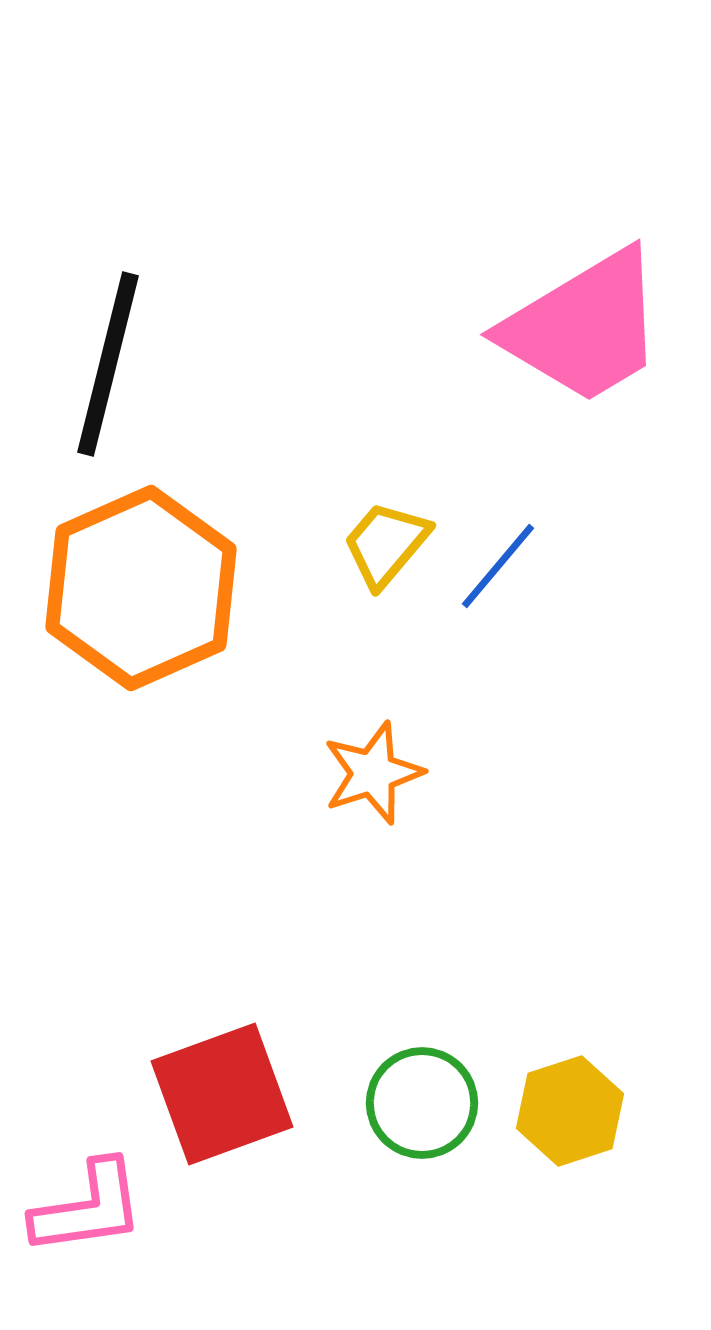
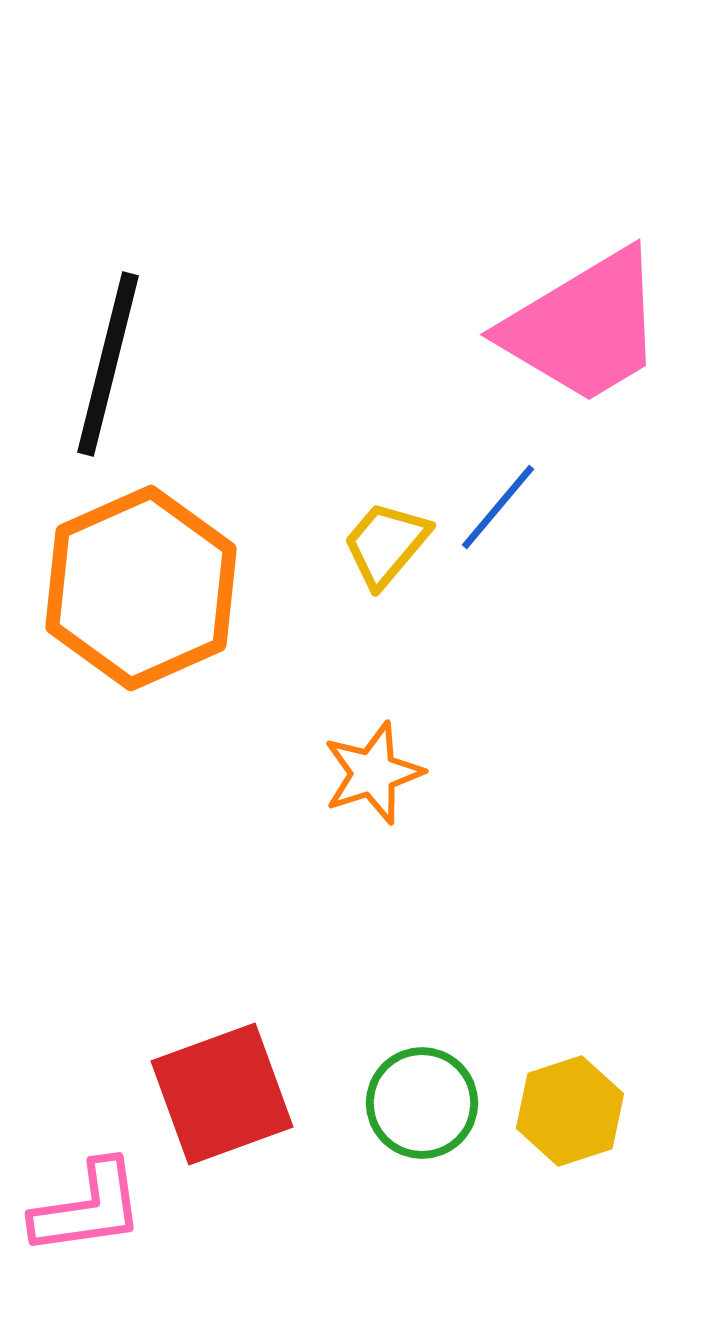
blue line: moved 59 px up
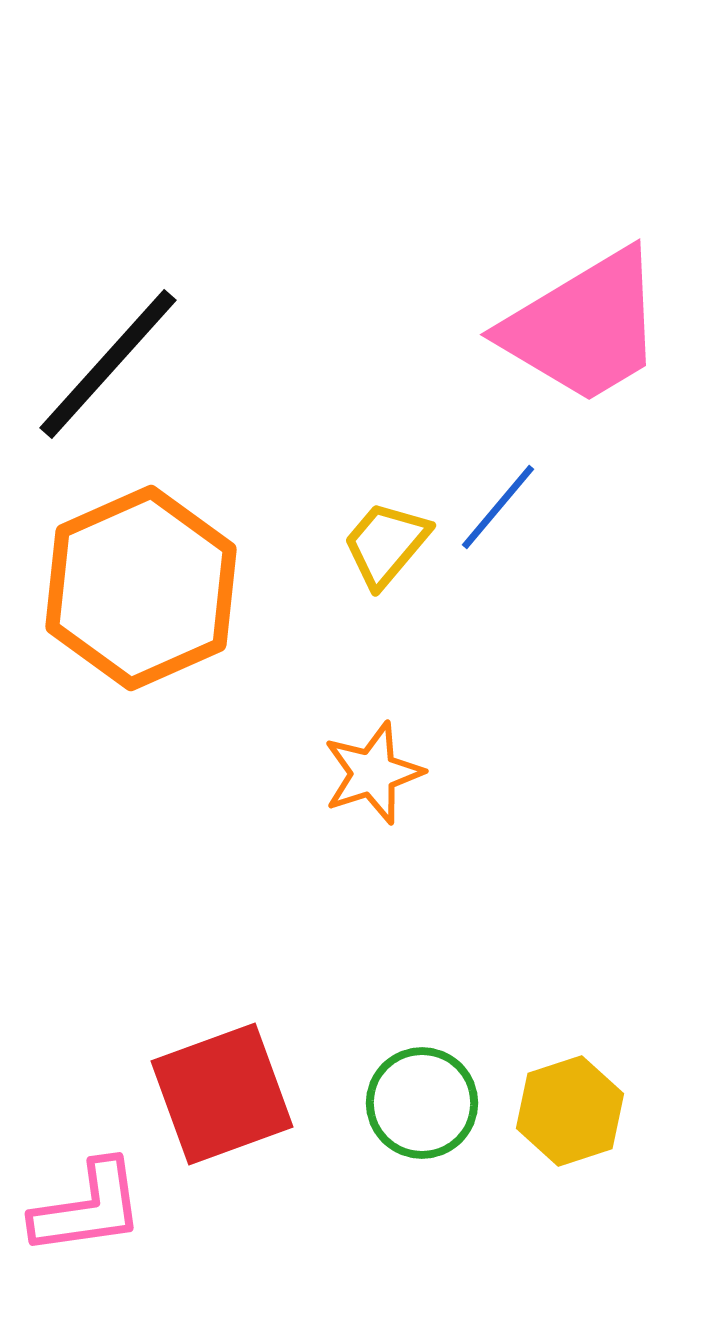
black line: rotated 28 degrees clockwise
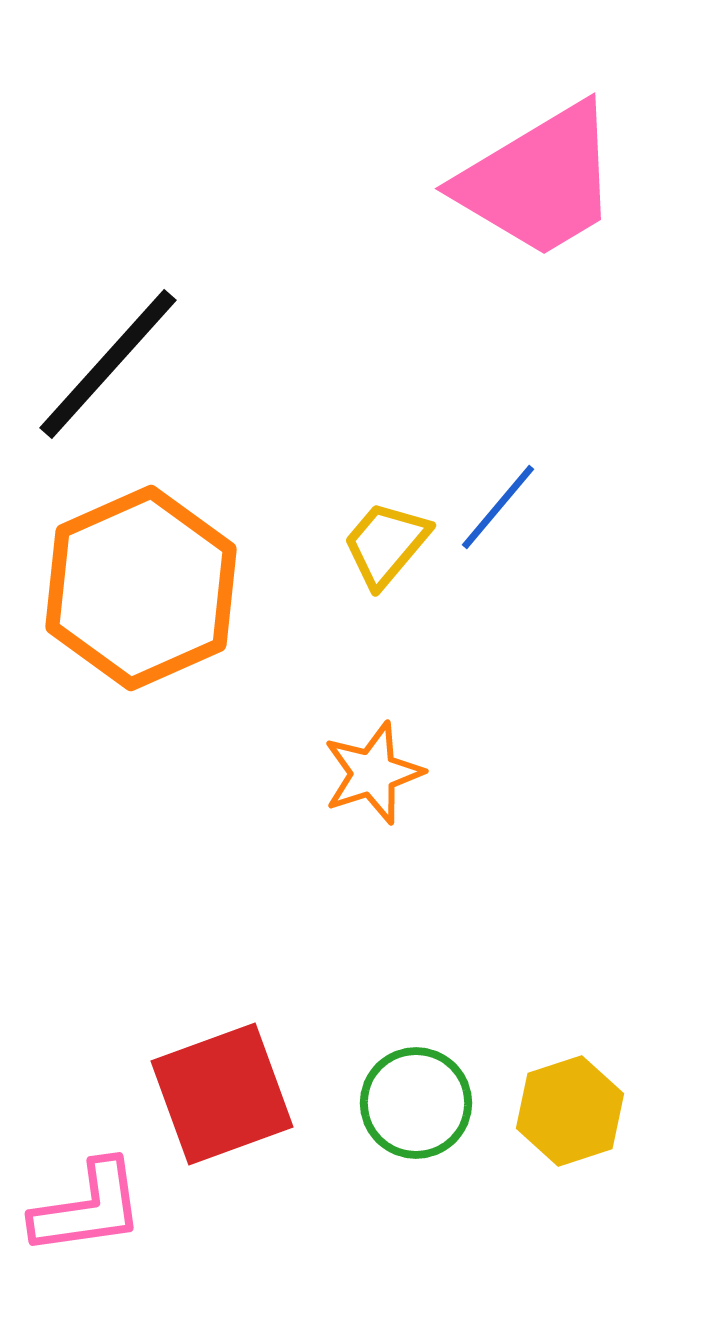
pink trapezoid: moved 45 px left, 146 px up
green circle: moved 6 px left
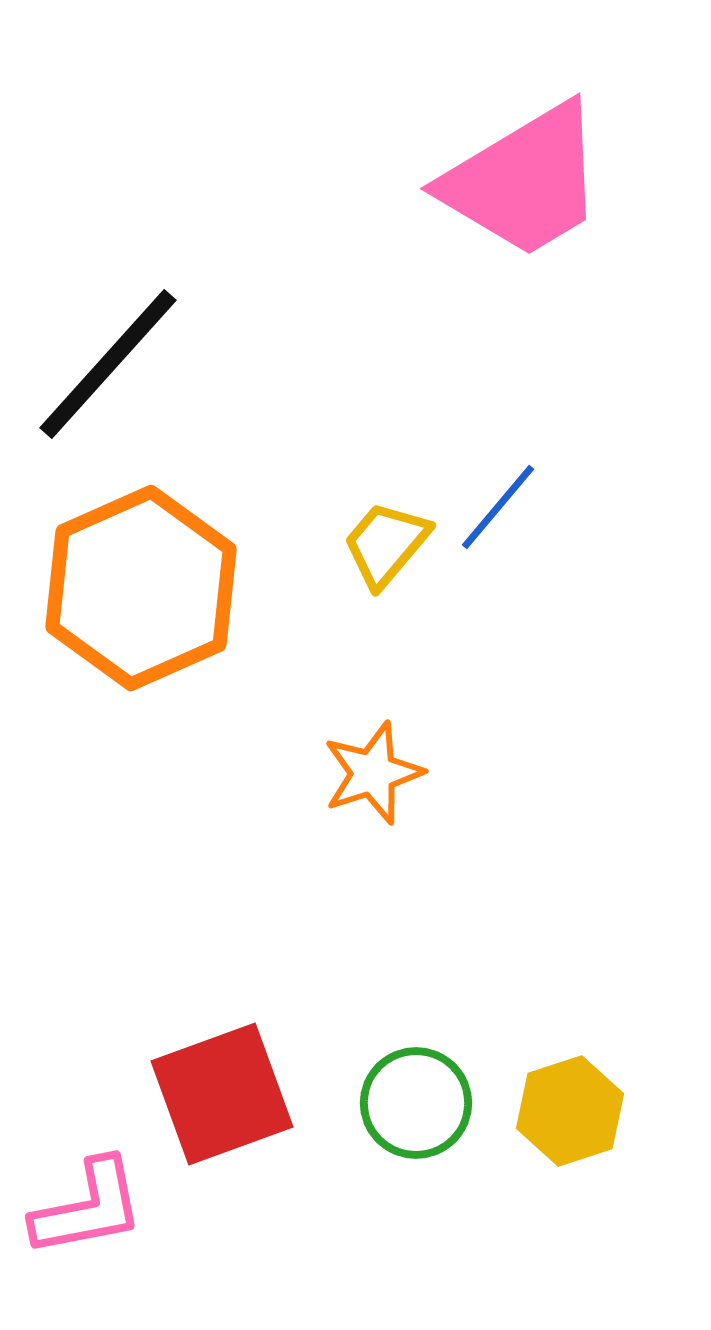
pink trapezoid: moved 15 px left
pink L-shape: rotated 3 degrees counterclockwise
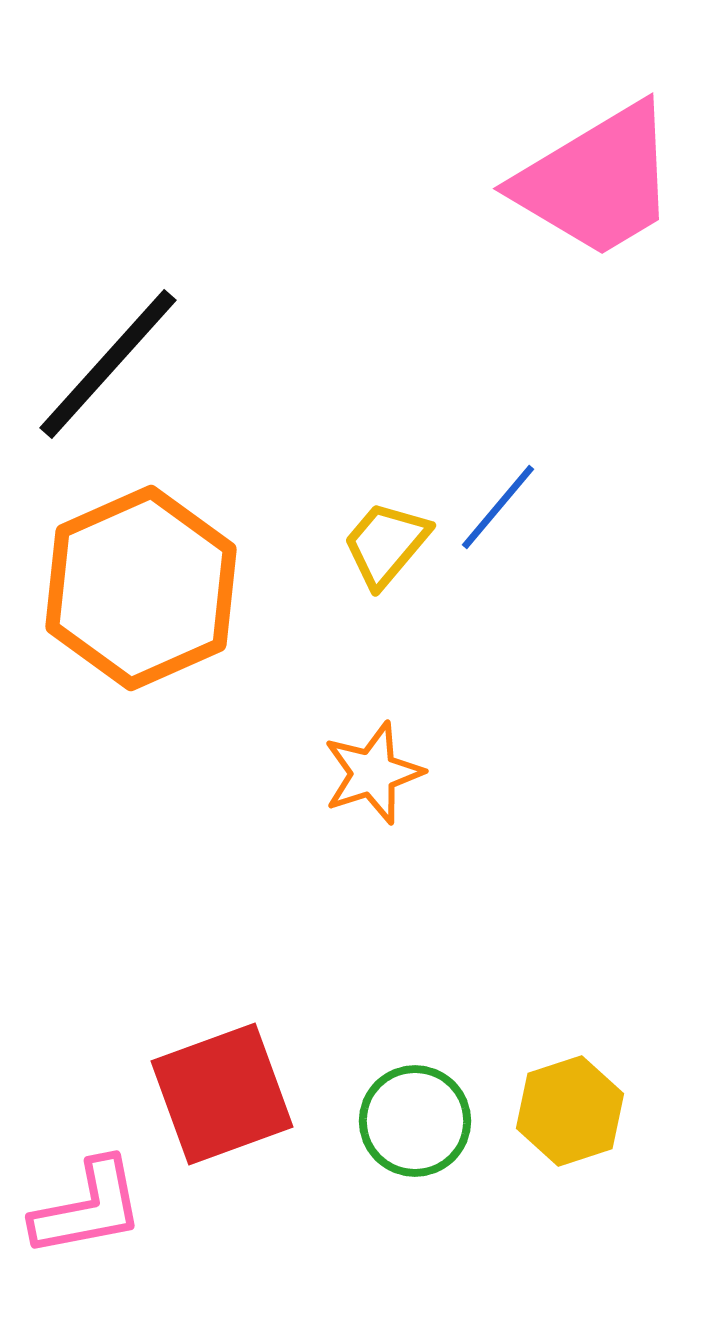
pink trapezoid: moved 73 px right
green circle: moved 1 px left, 18 px down
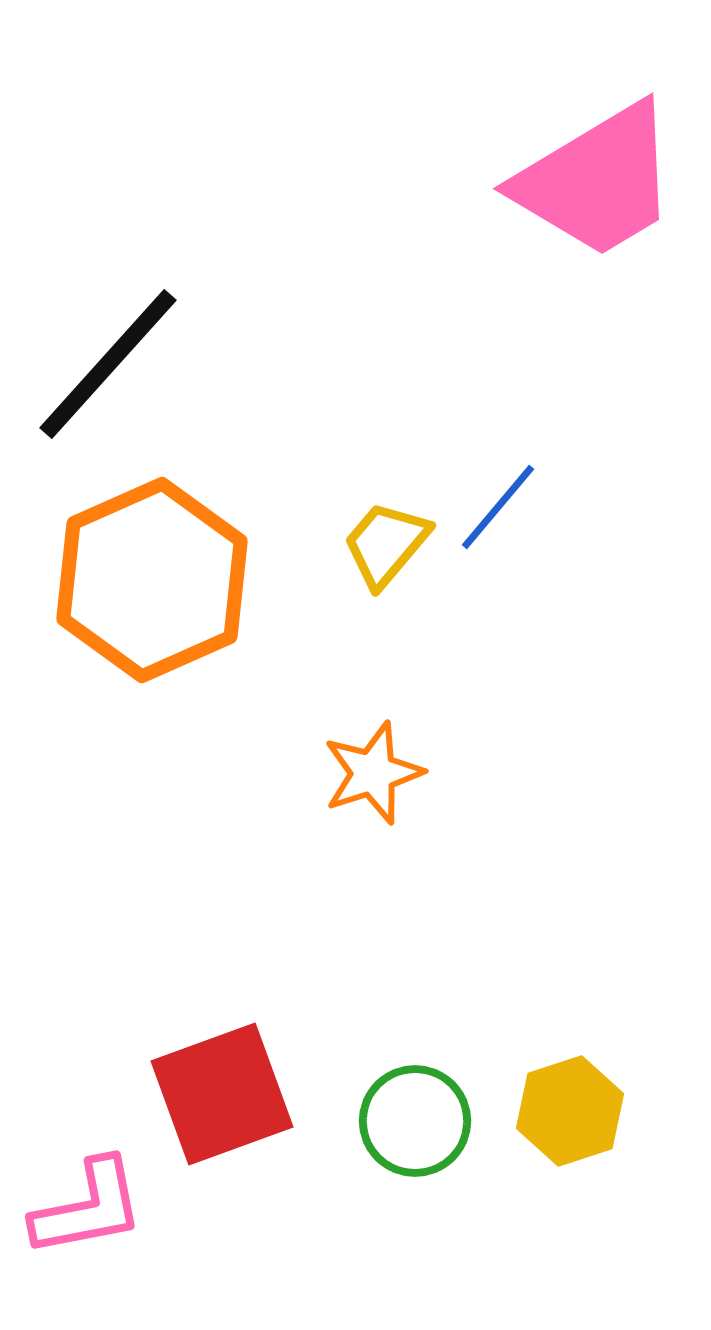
orange hexagon: moved 11 px right, 8 px up
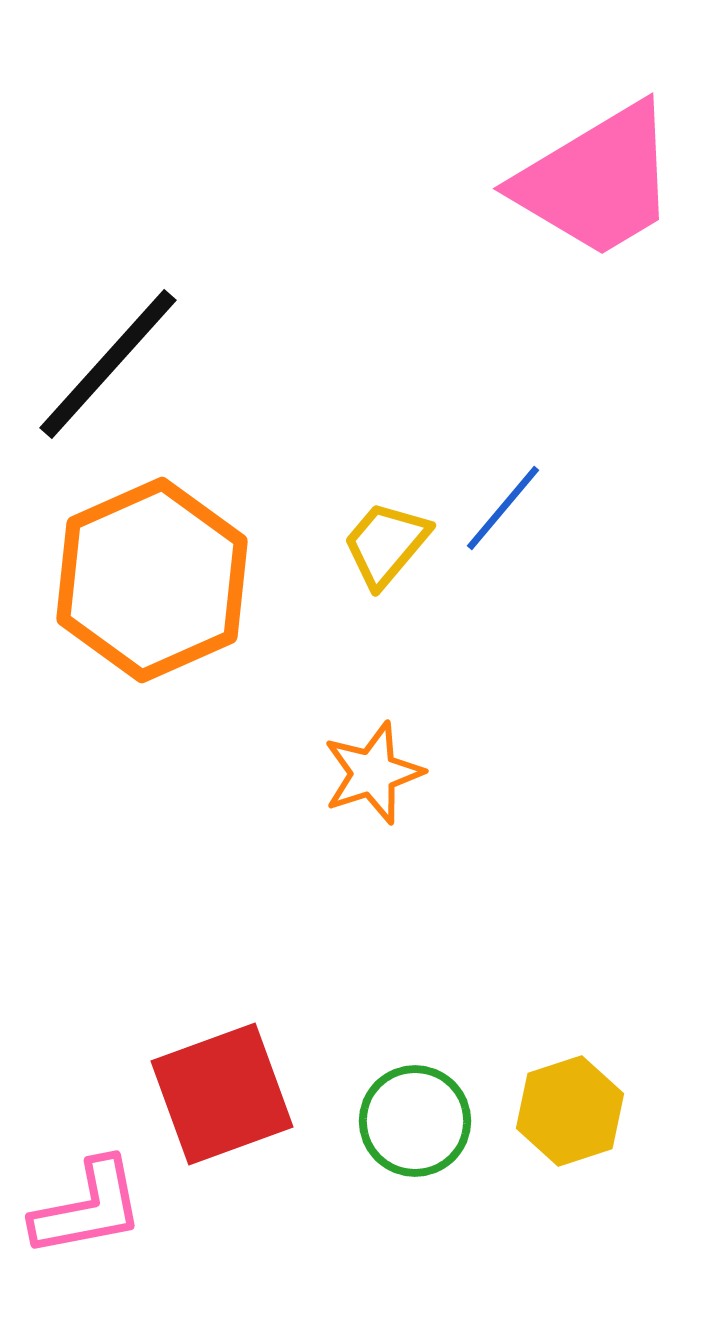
blue line: moved 5 px right, 1 px down
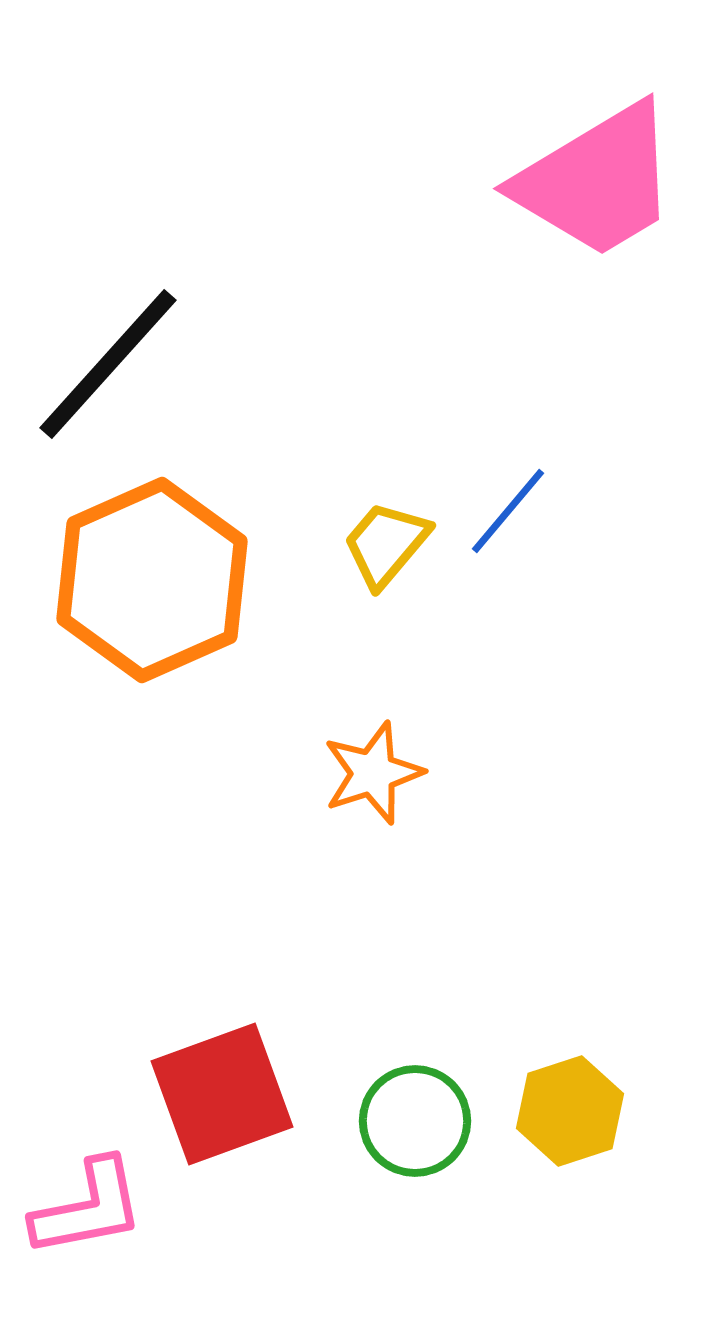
blue line: moved 5 px right, 3 px down
